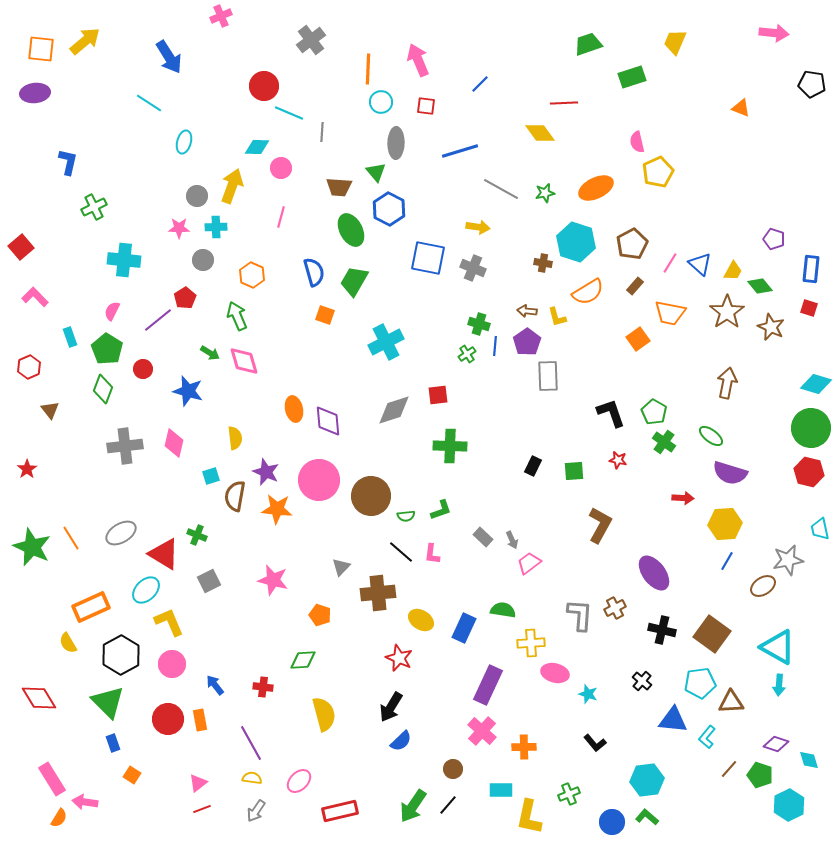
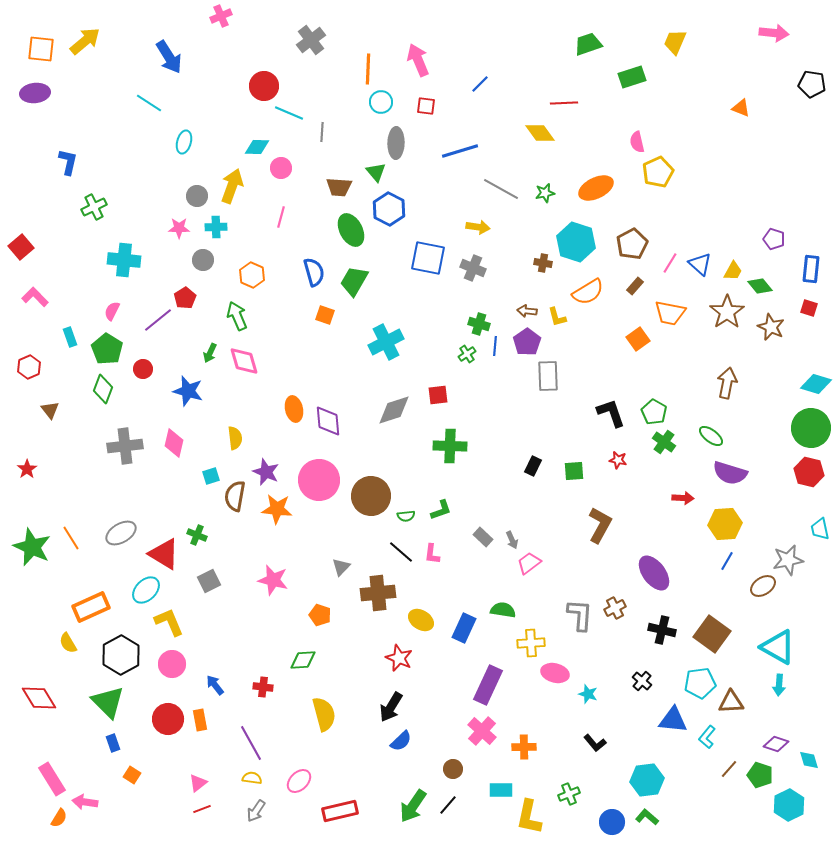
green arrow at (210, 353): rotated 84 degrees clockwise
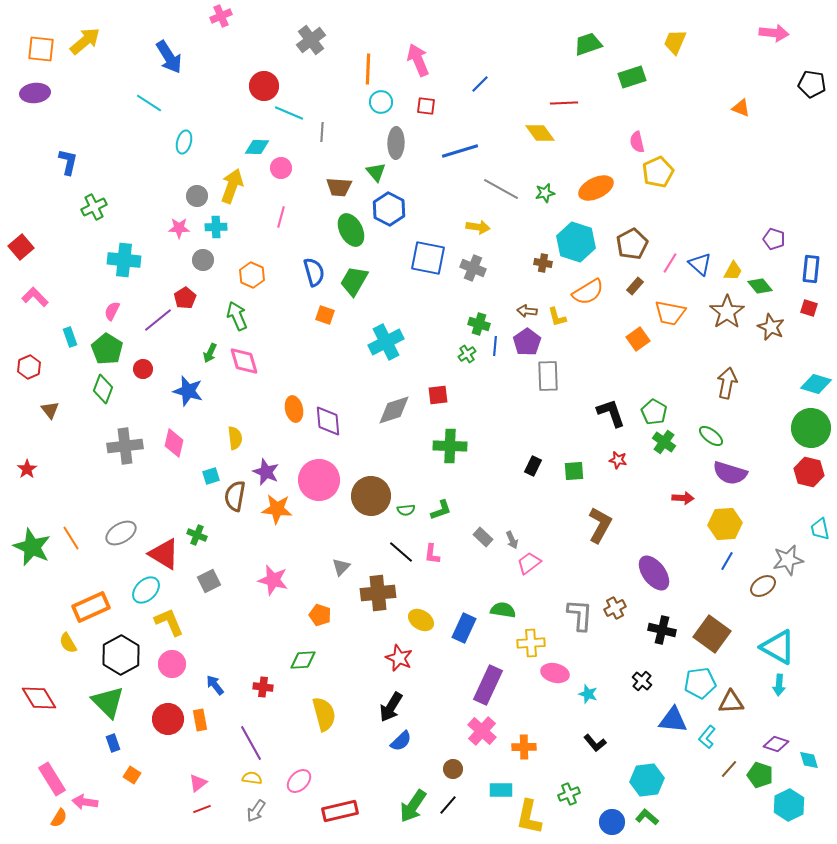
green semicircle at (406, 516): moved 6 px up
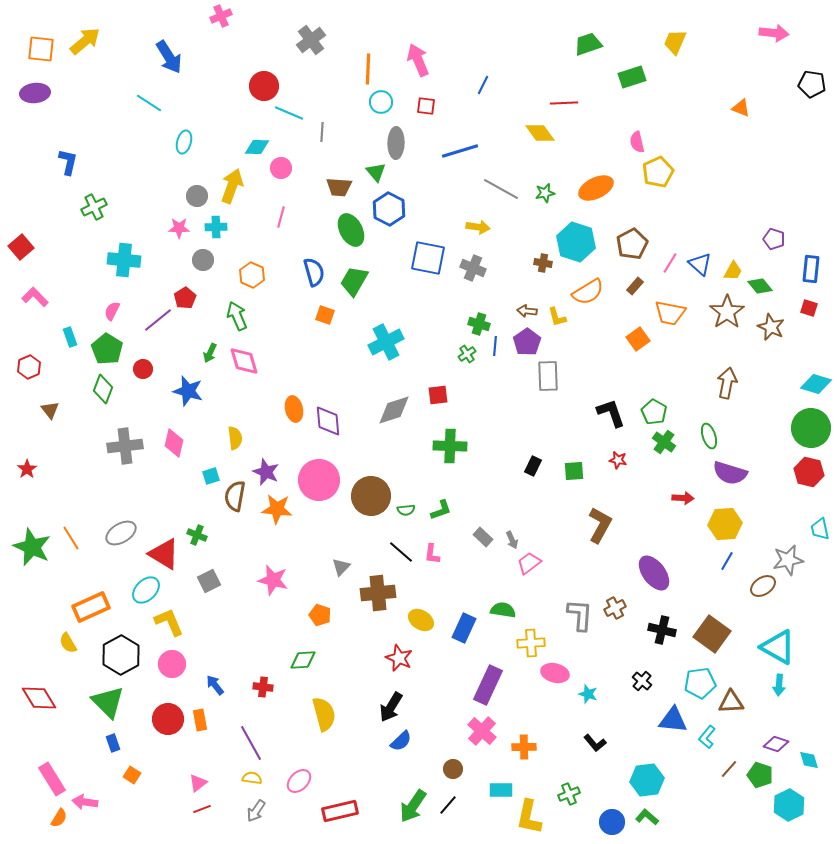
blue line at (480, 84): moved 3 px right, 1 px down; rotated 18 degrees counterclockwise
green ellipse at (711, 436): moved 2 px left; rotated 35 degrees clockwise
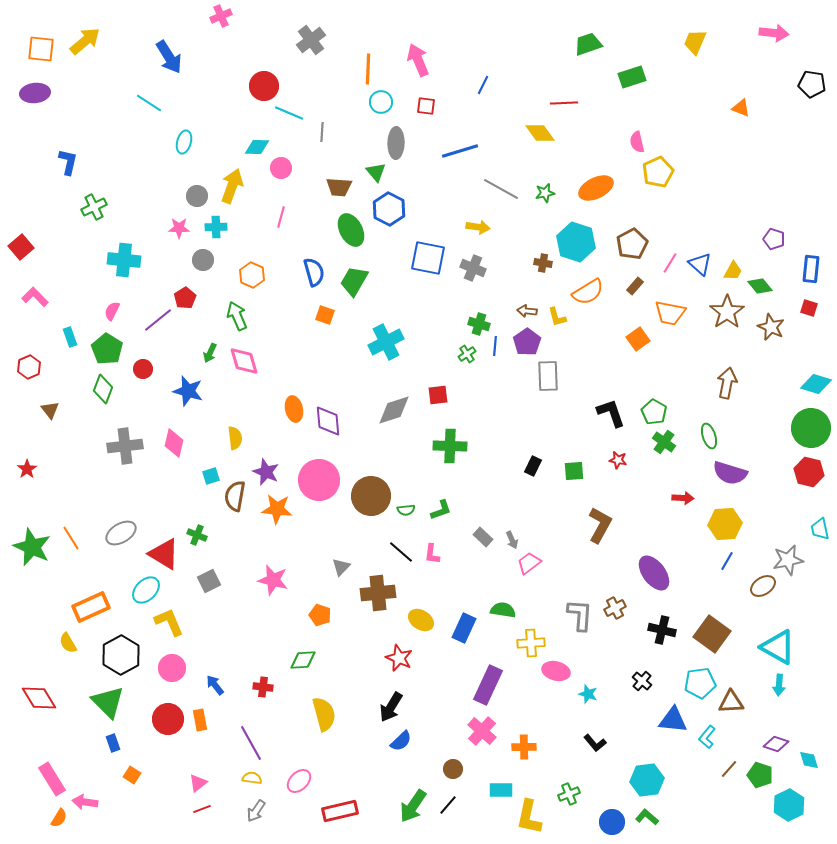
yellow trapezoid at (675, 42): moved 20 px right
pink circle at (172, 664): moved 4 px down
pink ellipse at (555, 673): moved 1 px right, 2 px up
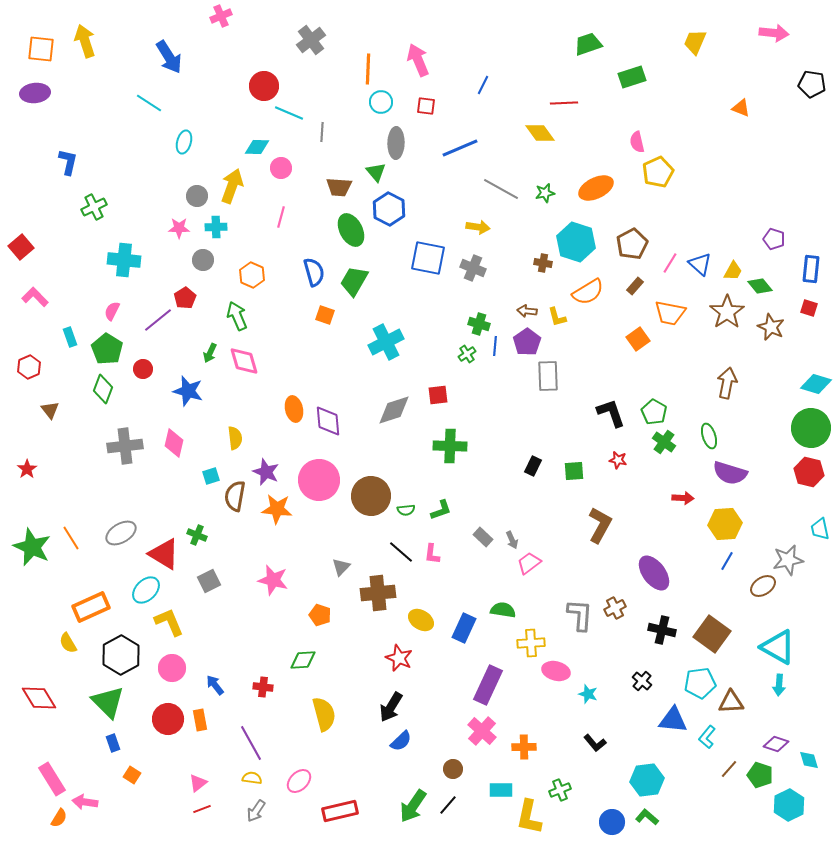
yellow arrow at (85, 41): rotated 68 degrees counterclockwise
blue line at (460, 151): moved 3 px up; rotated 6 degrees counterclockwise
green cross at (569, 794): moved 9 px left, 4 px up
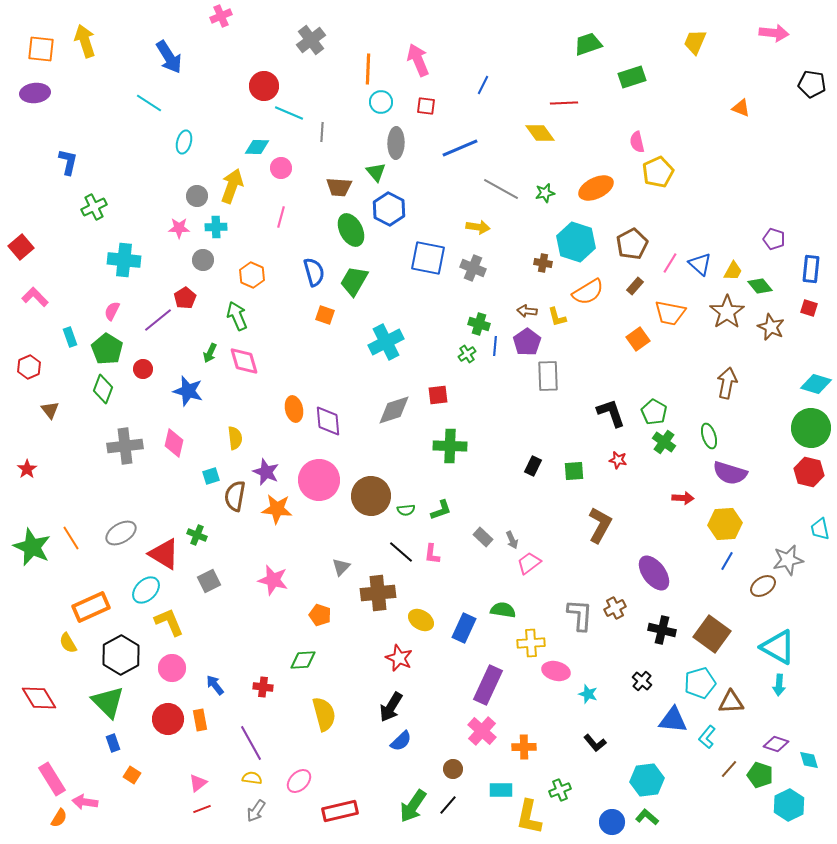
cyan pentagon at (700, 683): rotated 8 degrees counterclockwise
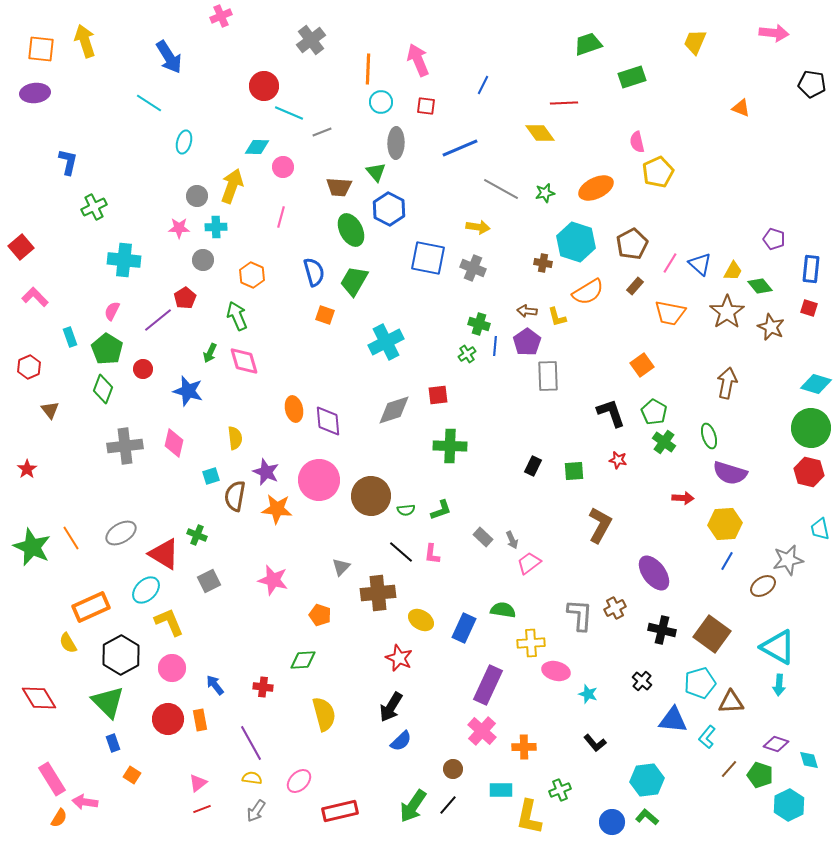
gray line at (322, 132): rotated 66 degrees clockwise
pink circle at (281, 168): moved 2 px right, 1 px up
orange square at (638, 339): moved 4 px right, 26 px down
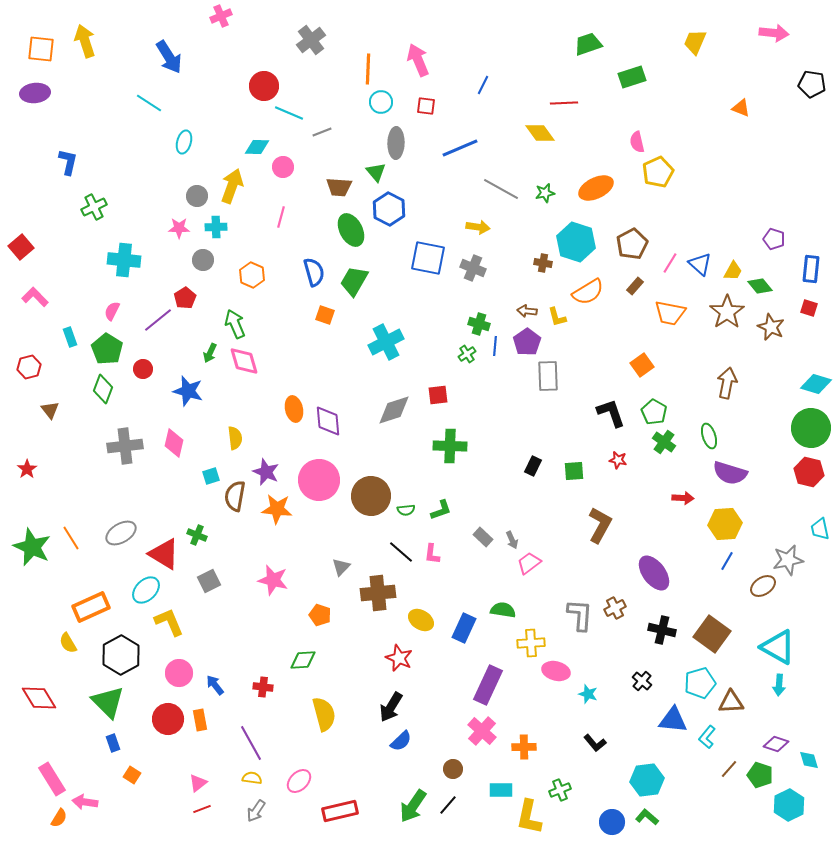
green arrow at (237, 316): moved 2 px left, 8 px down
red hexagon at (29, 367): rotated 10 degrees clockwise
pink circle at (172, 668): moved 7 px right, 5 px down
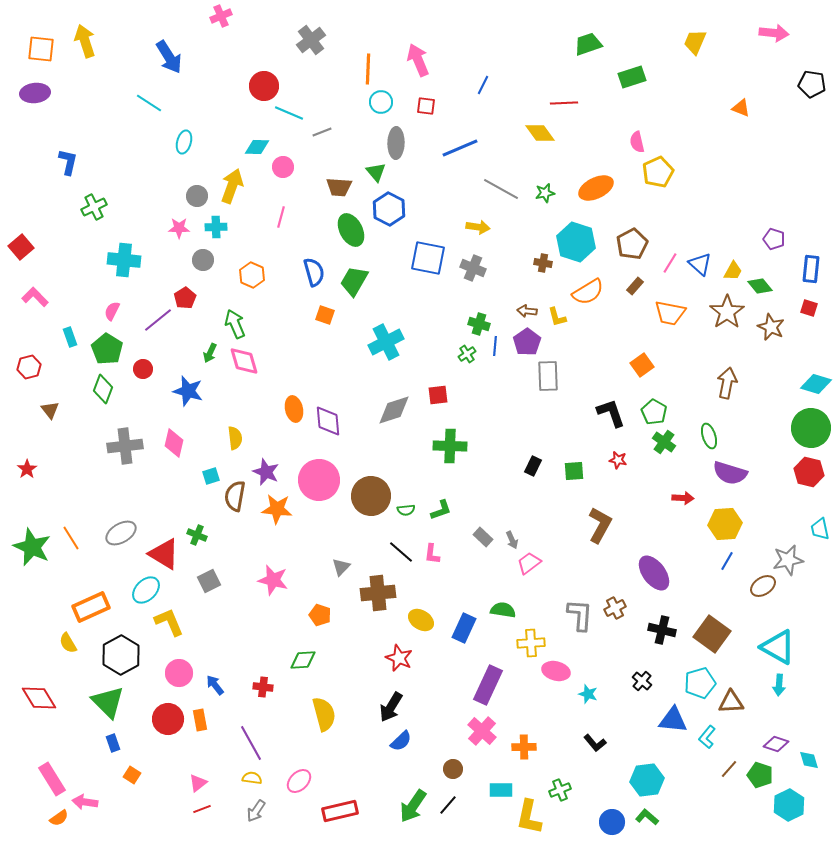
orange semicircle at (59, 818): rotated 24 degrees clockwise
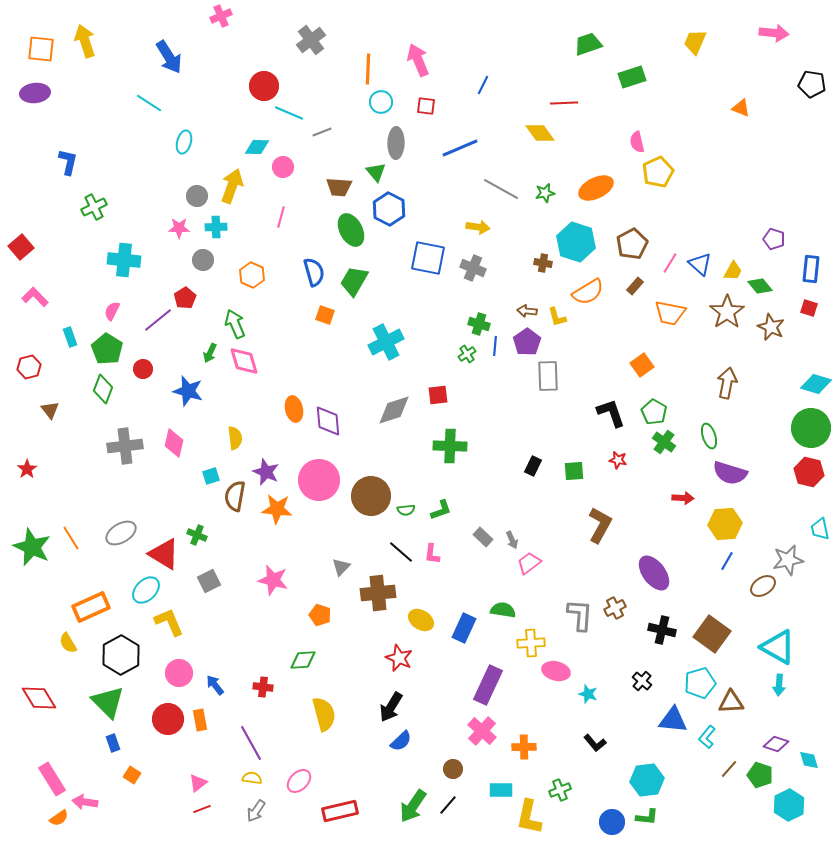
green L-shape at (647, 817): rotated 145 degrees clockwise
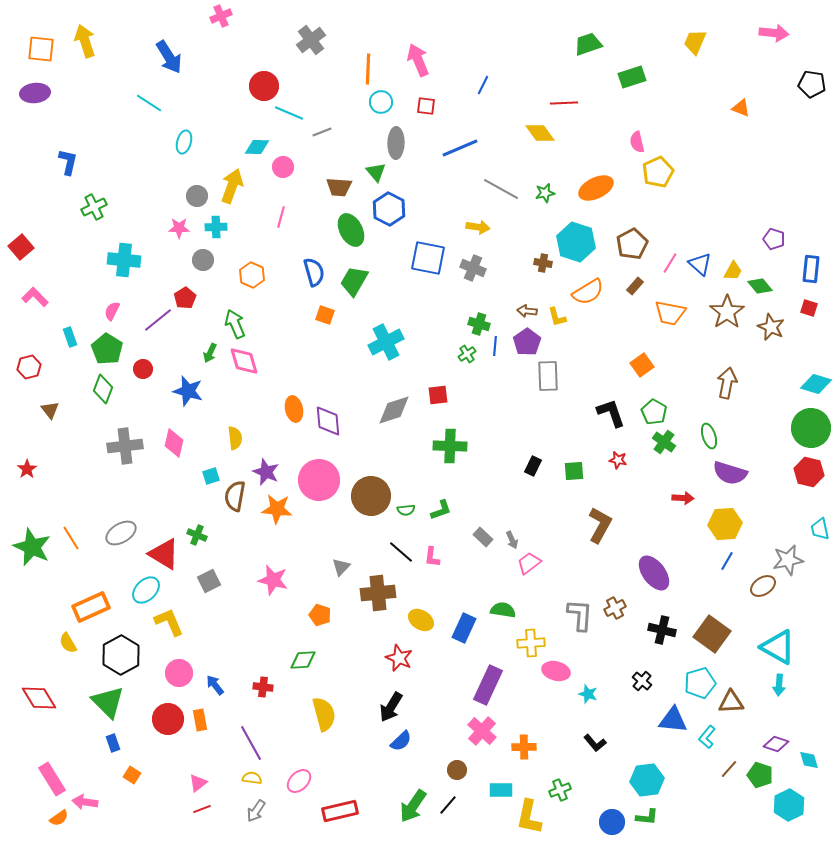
pink L-shape at (432, 554): moved 3 px down
brown circle at (453, 769): moved 4 px right, 1 px down
